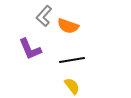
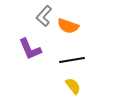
yellow semicircle: moved 1 px right
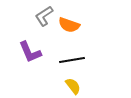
gray L-shape: rotated 15 degrees clockwise
orange semicircle: moved 1 px right, 1 px up
purple L-shape: moved 3 px down
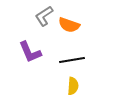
yellow semicircle: rotated 42 degrees clockwise
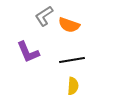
purple L-shape: moved 2 px left
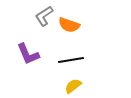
purple L-shape: moved 2 px down
black line: moved 1 px left
yellow semicircle: rotated 132 degrees counterclockwise
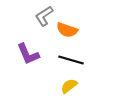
orange semicircle: moved 2 px left, 5 px down
black line: rotated 25 degrees clockwise
yellow semicircle: moved 4 px left
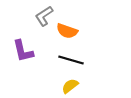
orange semicircle: moved 1 px down
purple L-shape: moved 5 px left, 3 px up; rotated 10 degrees clockwise
yellow semicircle: moved 1 px right
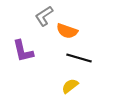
black line: moved 8 px right, 2 px up
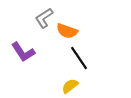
gray L-shape: moved 2 px down
purple L-shape: moved 1 px down; rotated 20 degrees counterclockwise
black line: rotated 40 degrees clockwise
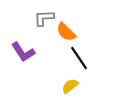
gray L-shape: rotated 30 degrees clockwise
orange semicircle: moved 1 px left, 1 px down; rotated 25 degrees clockwise
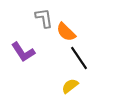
gray L-shape: rotated 85 degrees clockwise
